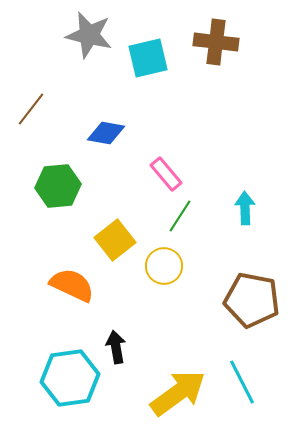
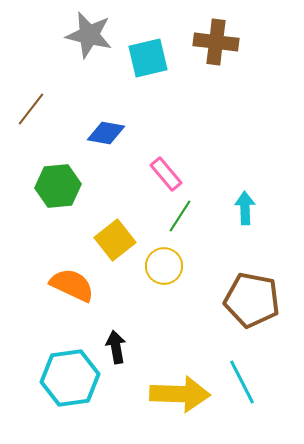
yellow arrow: moved 2 px right, 1 px down; rotated 38 degrees clockwise
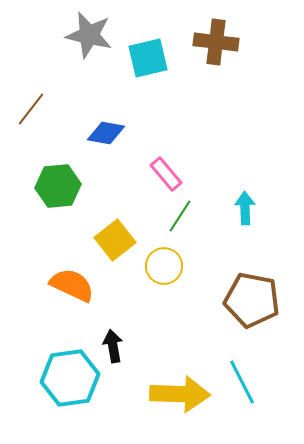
black arrow: moved 3 px left, 1 px up
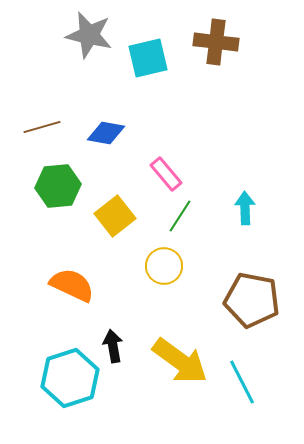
brown line: moved 11 px right, 18 px down; rotated 36 degrees clockwise
yellow square: moved 24 px up
cyan hexagon: rotated 10 degrees counterclockwise
yellow arrow: moved 33 px up; rotated 34 degrees clockwise
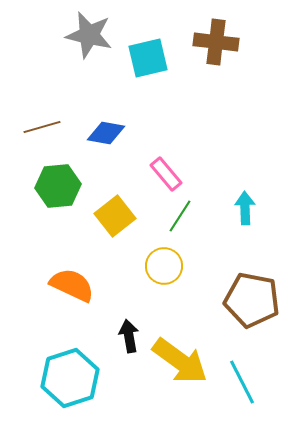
black arrow: moved 16 px right, 10 px up
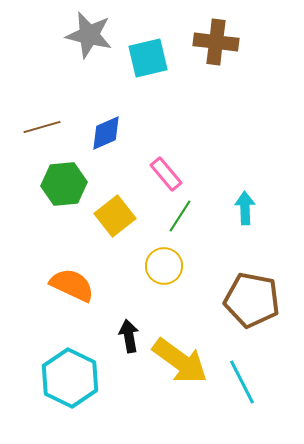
blue diamond: rotated 33 degrees counterclockwise
green hexagon: moved 6 px right, 2 px up
cyan hexagon: rotated 16 degrees counterclockwise
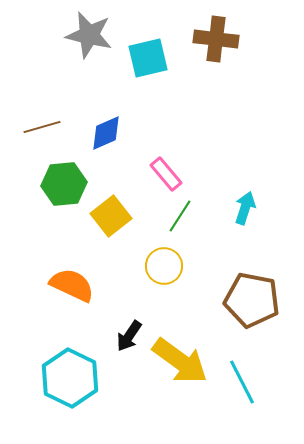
brown cross: moved 3 px up
cyan arrow: rotated 20 degrees clockwise
yellow square: moved 4 px left
black arrow: rotated 136 degrees counterclockwise
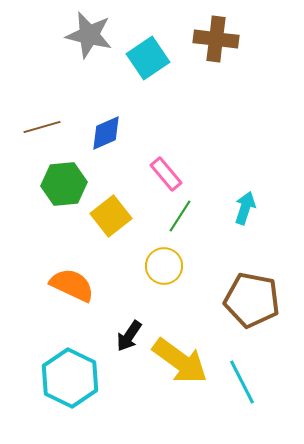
cyan square: rotated 21 degrees counterclockwise
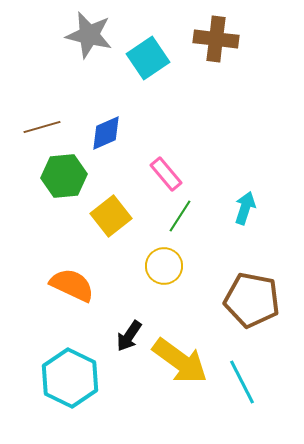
green hexagon: moved 8 px up
